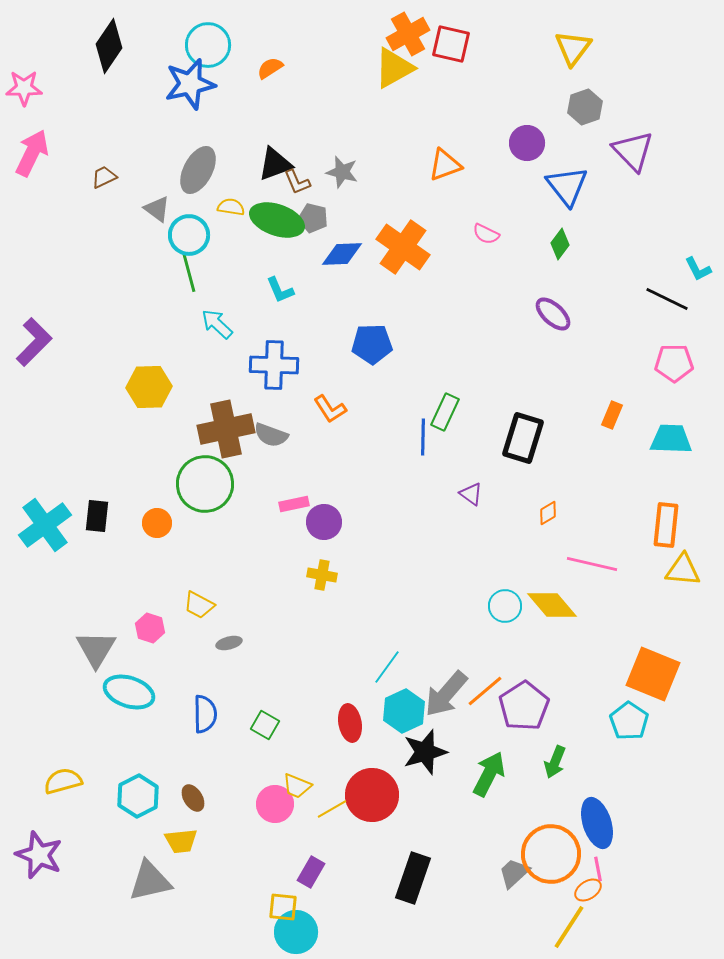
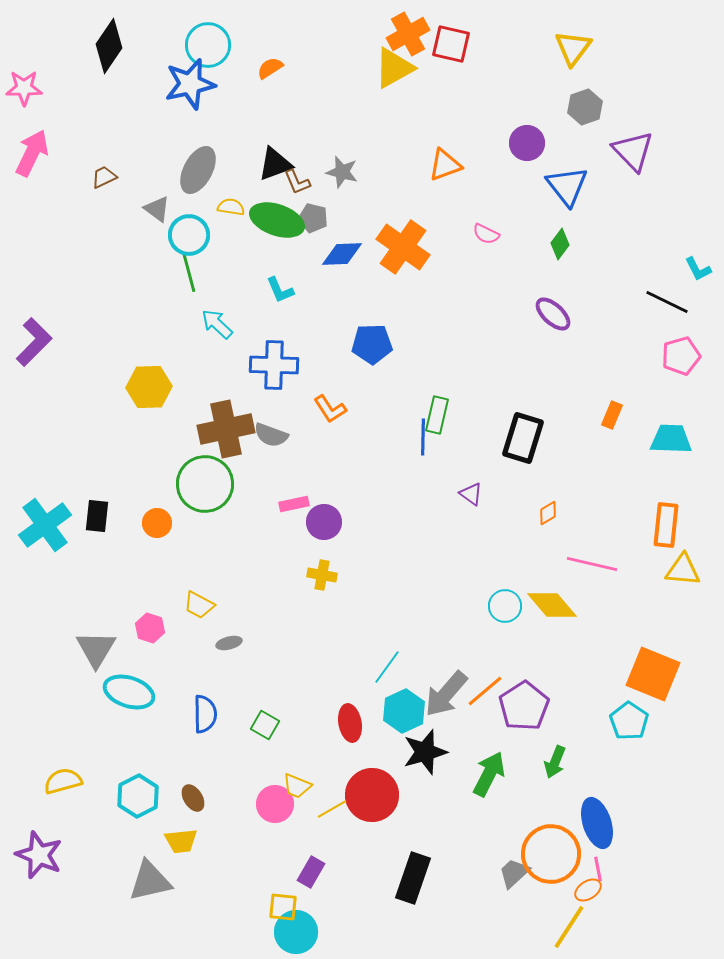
black line at (667, 299): moved 3 px down
pink pentagon at (674, 363): moved 7 px right, 7 px up; rotated 15 degrees counterclockwise
green rectangle at (445, 412): moved 8 px left, 3 px down; rotated 12 degrees counterclockwise
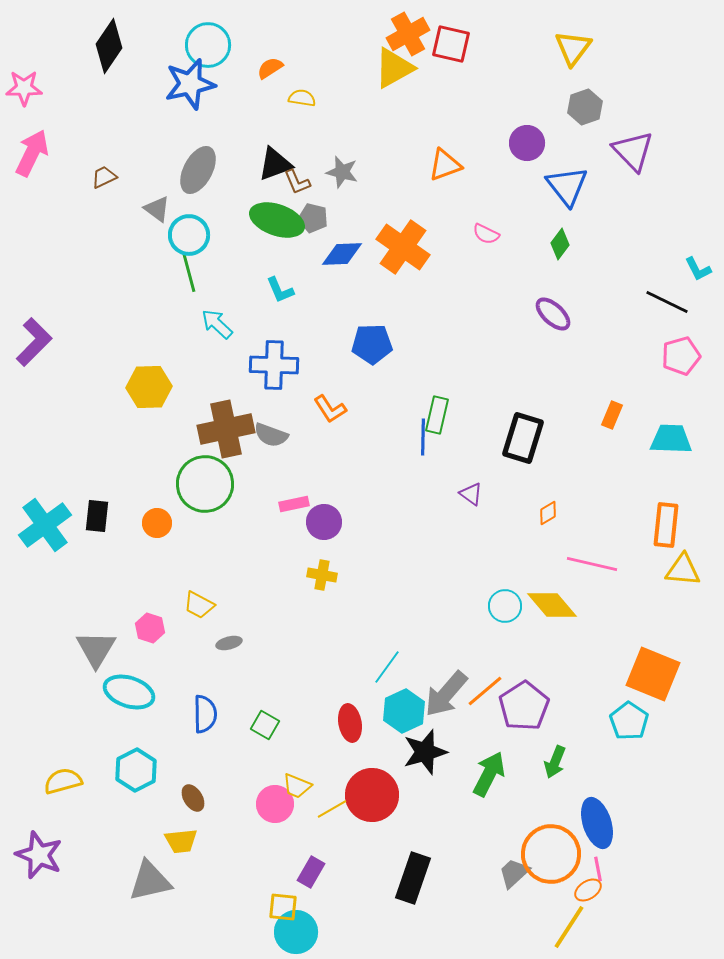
yellow semicircle at (231, 207): moved 71 px right, 109 px up
cyan hexagon at (138, 796): moved 2 px left, 26 px up
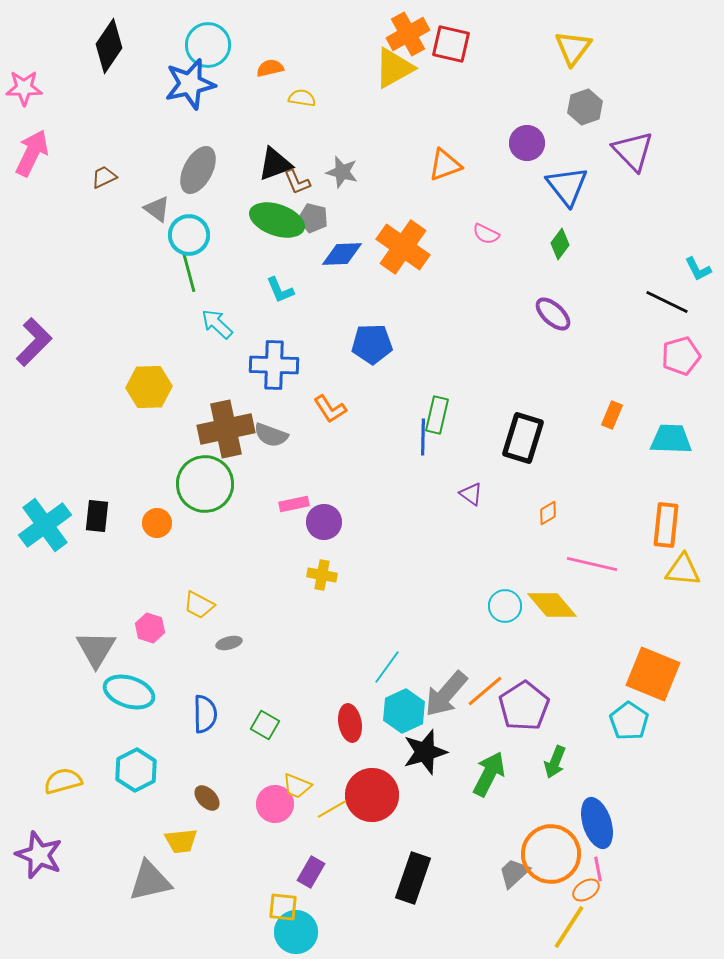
orange semicircle at (270, 68): rotated 20 degrees clockwise
brown ellipse at (193, 798): moved 14 px right; rotated 12 degrees counterclockwise
orange ellipse at (588, 890): moved 2 px left
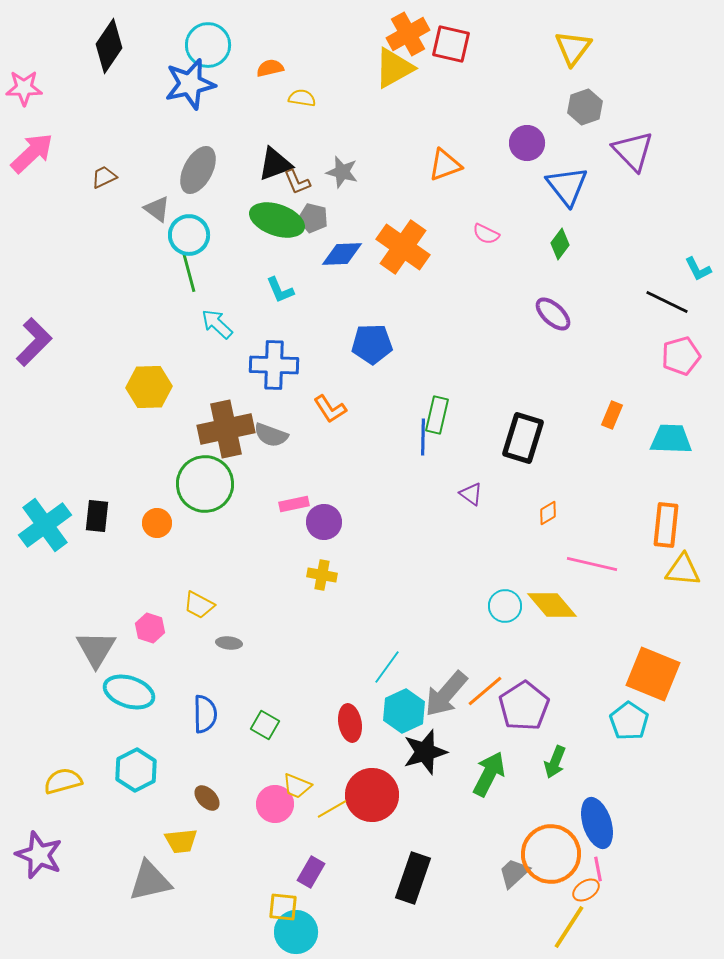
pink arrow at (32, 153): rotated 21 degrees clockwise
gray ellipse at (229, 643): rotated 20 degrees clockwise
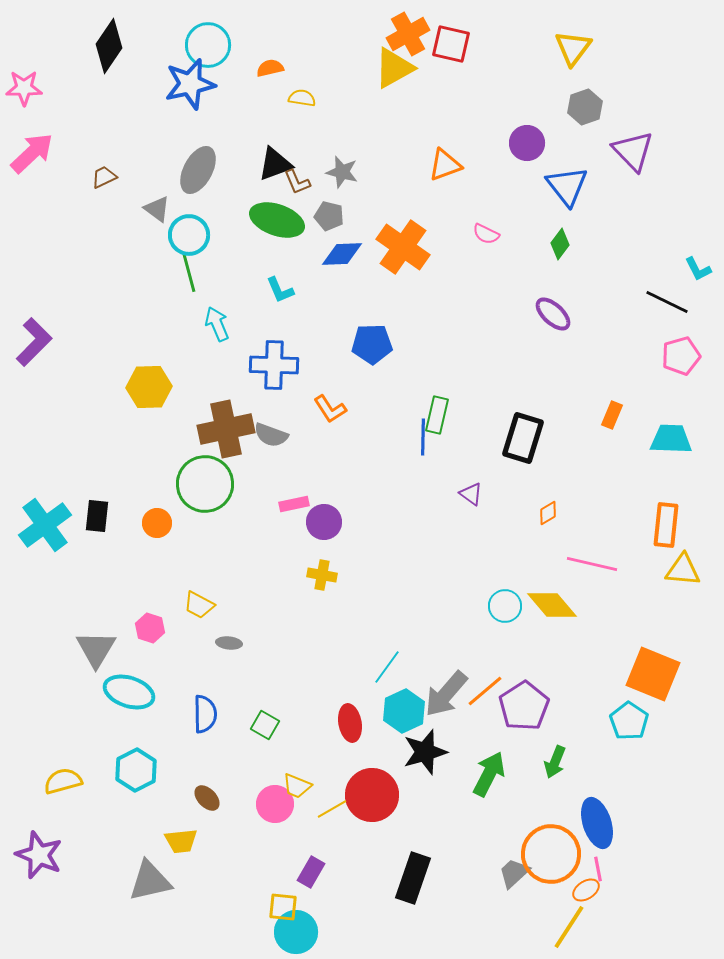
gray pentagon at (313, 218): moved 16 px right, 2 px up
cyan arrow at (217, 324): rotated 24 degrees clockwise
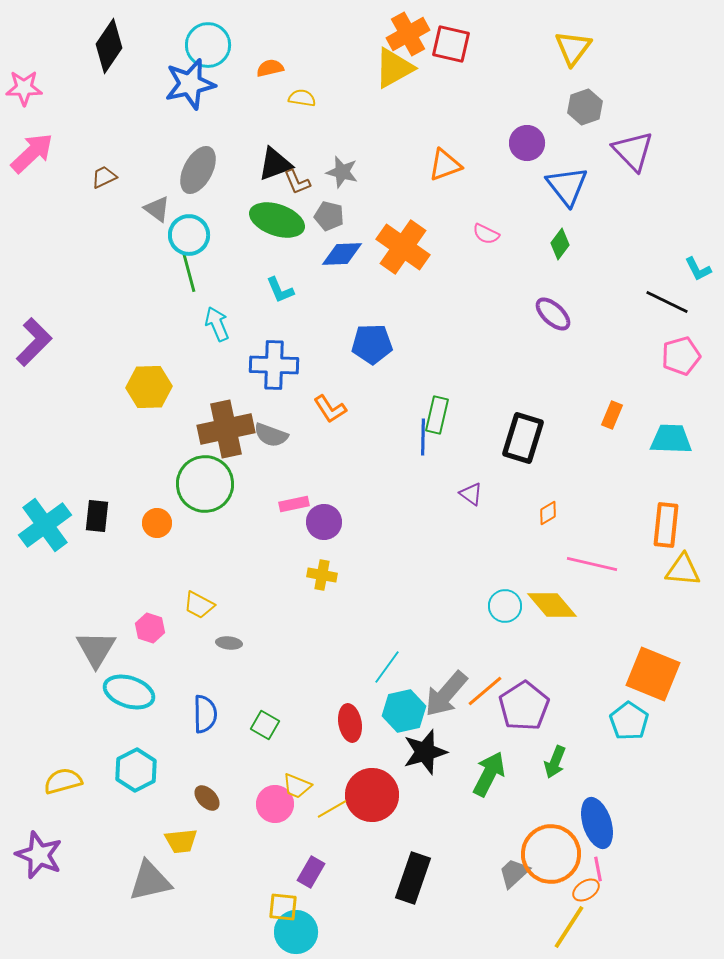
cyan hexagon at (404, 711): rotated 12 degrees clockwise
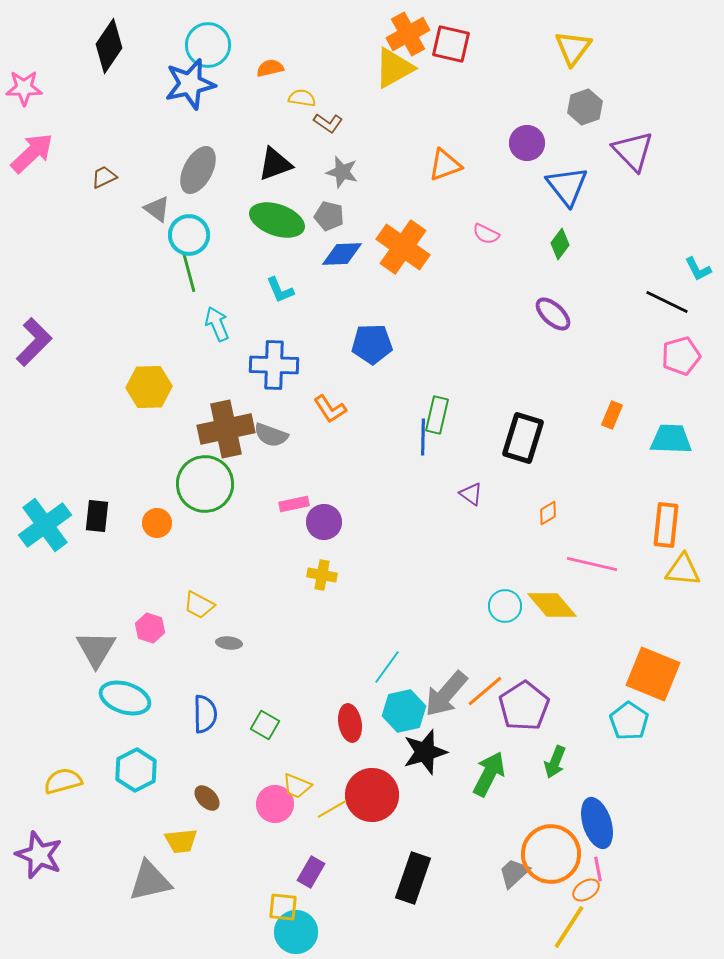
brown L-shape at (297, 182): moved 31 px right, 59 px up; rotated 32 degrees counterclockwise
cyan ellipse at (129, 692): moved 4 px left, 6 px down
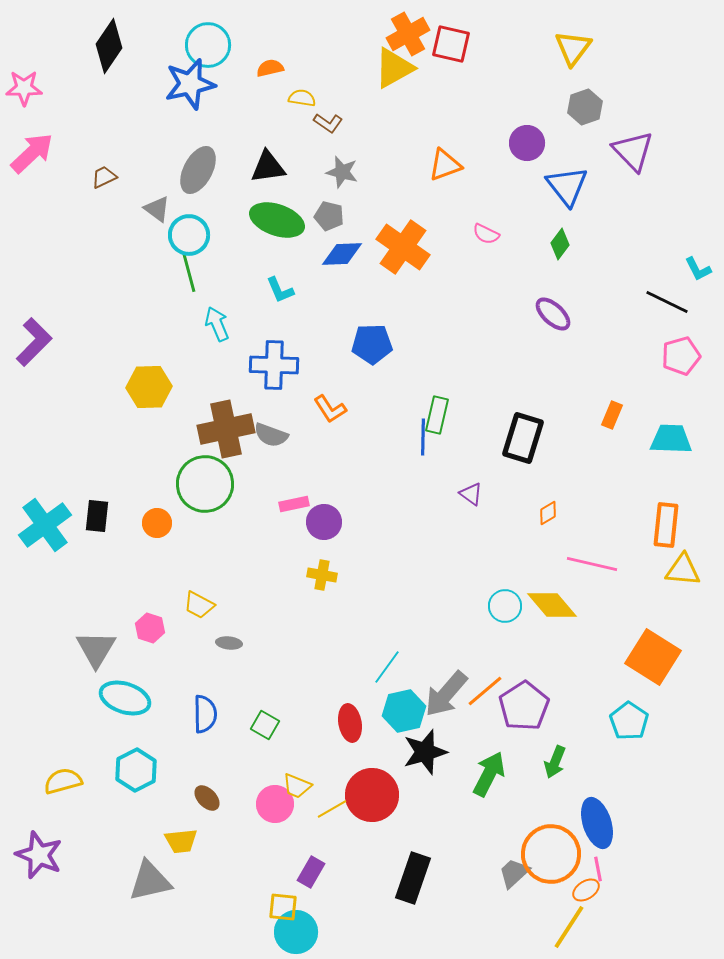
black triangle at (275, 164): moved 7 px left, 3 px down; rotated 12 degrees clockwise
orange square at (653, 674): moved 17 px up; rotated 10 degrees clockwise
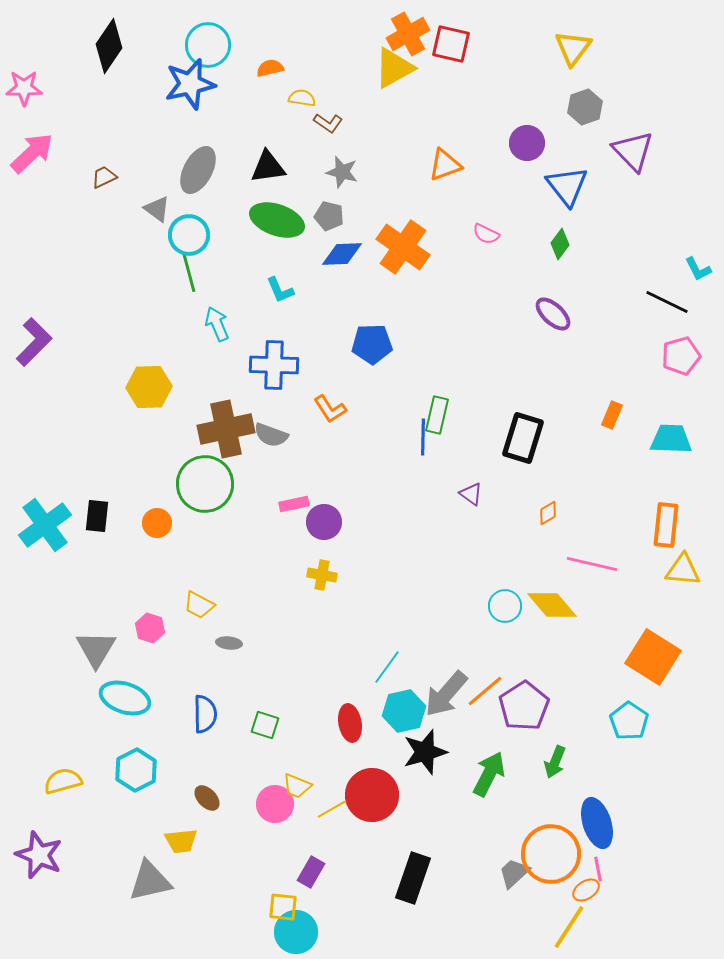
green square at (265, 725): rotated 12 degrees counterclockwise
